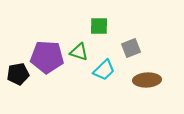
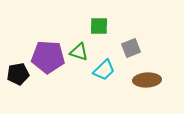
purple pentagon: moved 1 px right
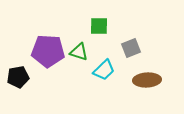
purple pentagon: moved 6 px up
black pentagon: moved 3 px down
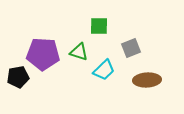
purple pentagon: moved 5 px left, 3 px down
